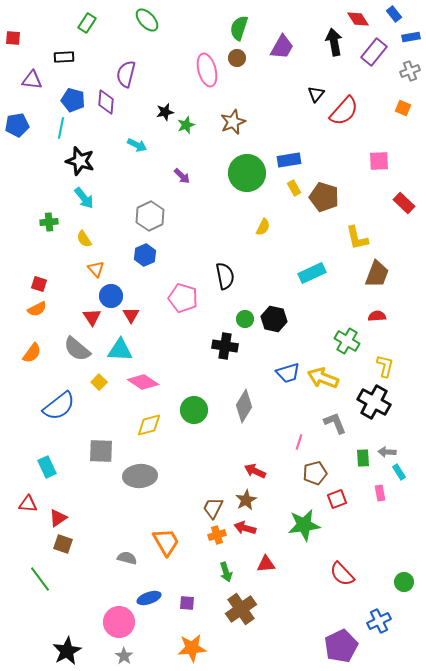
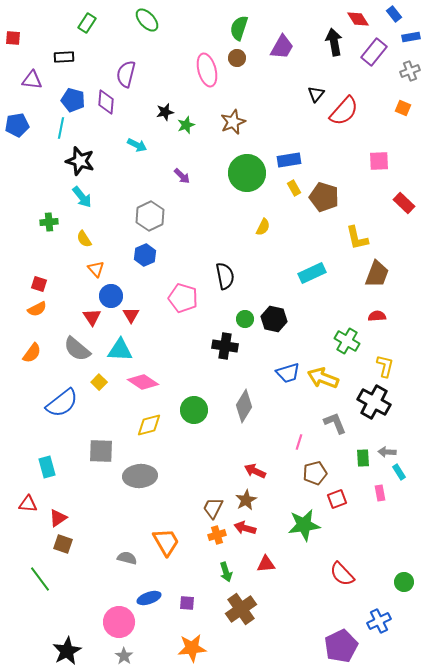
cyan arrow at (84, 198): moved 2 px left, 1 px up
blue semicircle at (59, 406): moved 3 px right, 3 px up
cyan rectangle at (47, 467): rotated 10 degrees clockwise
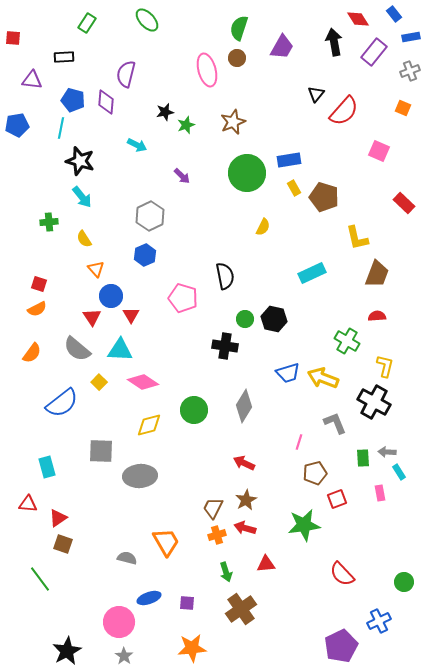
pink square at (379, 161): moved 10 px up; rotated 25 degrees clockwise
red arrow at (255, 471): moved 11 px left, 8 px up
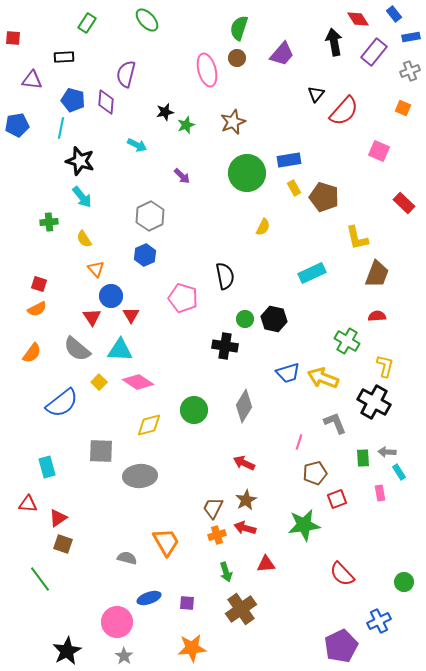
purple trapezoid at (282, 47): moved 7 px down; rotated 12 degrees clockwise
pink diamond at (143, 382): moved 5 px left
pink circle at (119, 622): moved 2 px left
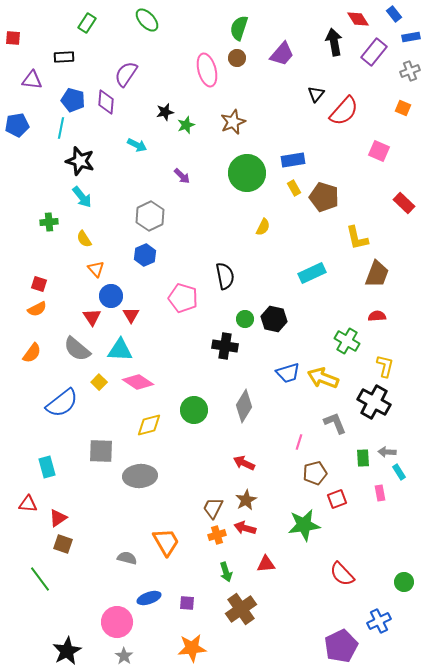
purple semicircle at (126, 74): rotated 20 degrees clockwise
blue rectangle at (289, 160): moved 4 px right
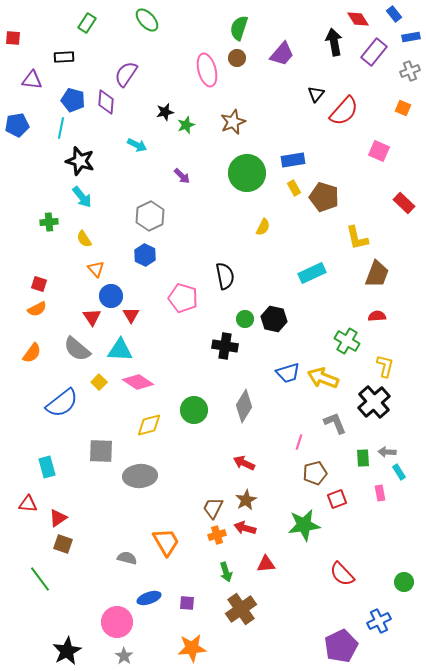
blue hexagon at (145, 255): rotated 10 degrees counterclockwise
black cross at (374, 402): rotated 20 degrees clockwise
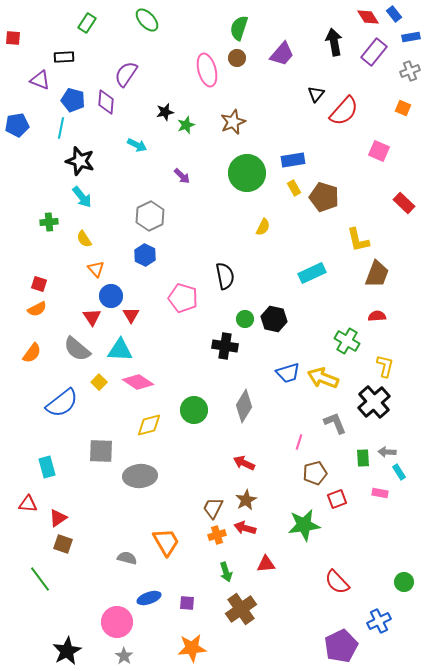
red diamond at (358, 19): moved 10 px right, 2 px up
purple triangle at (32, 80): moved 8 px right; rotated 15 degrees clockwise
yellow L-shape at (357, 238): moved 1 px right, 2 px down
pink rectangle at (380, 493): rotated 70 degrees counterclockwise
red semicircle at (342, 574): moved 5 px left, 8 px down
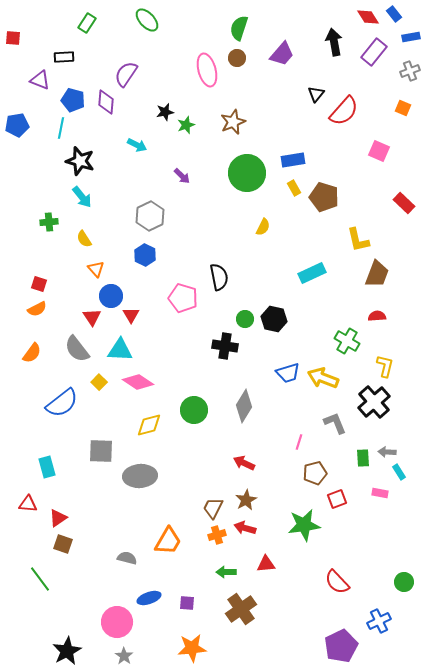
black semicircle at (225, 276): moved 6 px left, 1 px down
gray semicircle at (77, 349): rotated 12 degrees clockwise
orange trapezoid at (166, 542): moved 2 px right, 1 px up; rotated 60 degrees clockwise
green arrow at (226, 572): rotated 108 degrees clockwise
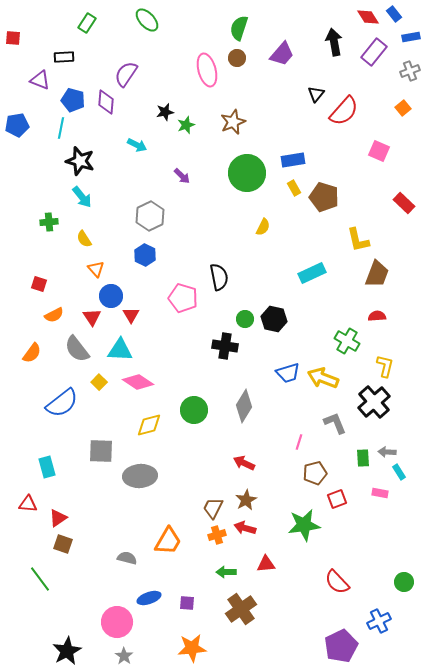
orange square at (403, 108): rotated 28 degrees clockwise
orange semicircle at (37, 309): moved 17 px right, 6 px down
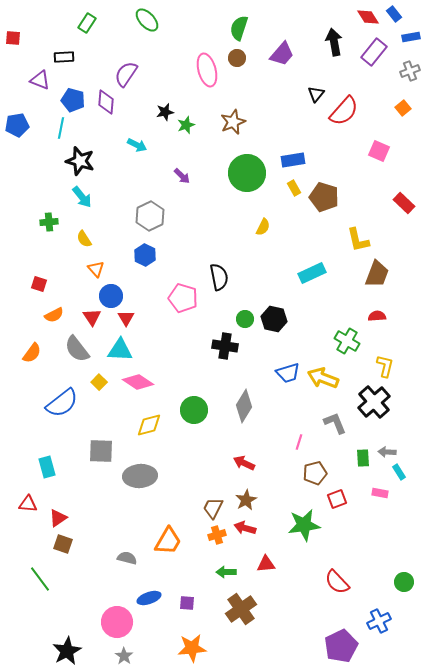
red triangle at (131, 315): moved 5 px left, 3 px down
